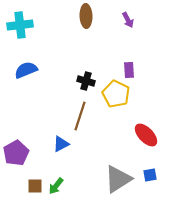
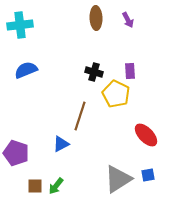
brown ellipse: moved 10 px right, 2 px down
purple rectangle: moved 1 px right, 1 px down
black cross: moved 8 px right, 9 px up
purple pentagon: rotated 25 degrees counterclockwise
blue square: moved 2 px left
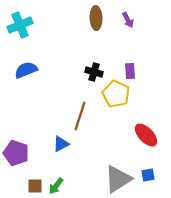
cyan cross: rotated 15 degrees counterclockwise
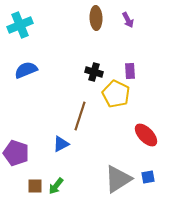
blue square: moved 2 px down
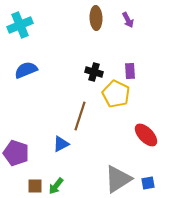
blue square: moved 6 px down
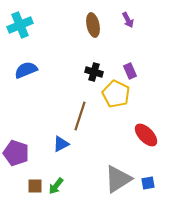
brown ellipse: moved 3 px left, 7 px down; rotated 10 degrees counterclockwise
purple rectangle: rotated 21 degrees counterclockwise
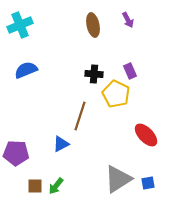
black cross: moved 2 px down; rotated 12 degrees counterclockwise
purple pentagon: rotated 15 degrees counterclockwise
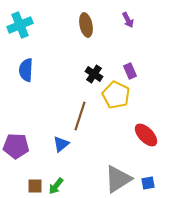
brown ellipse: moved 7 px left
blue semicircle: rotated 65 degrees counterclockwise
black cross: rotated 30 degrees clockwise
yellow pentagon: moved 1 px down
blue triangle: rotated 12 degrees counterclockwise
purple pentagon: moved 7 px up
